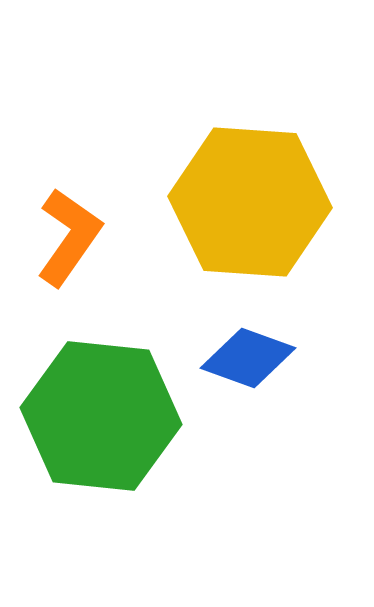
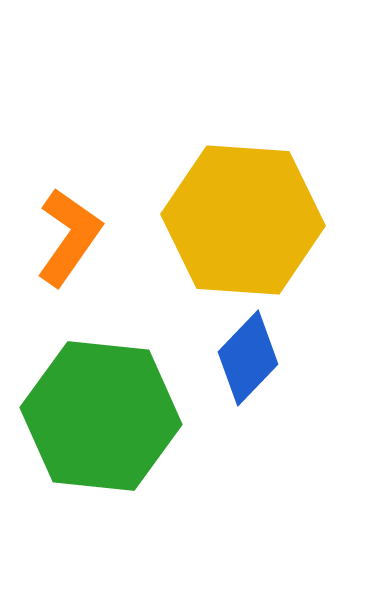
yellow hexagon: moved 7 px left, 18 px down
blue diamond: rotated 66 degrees counterclockwise
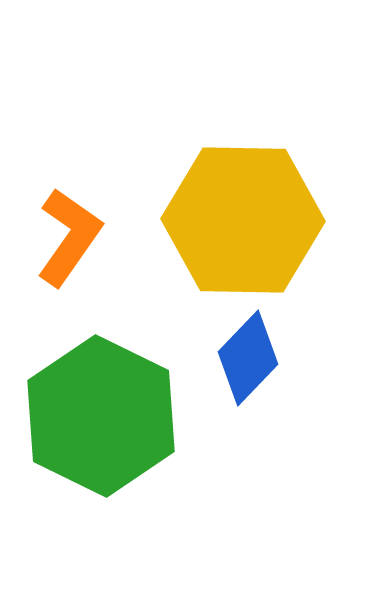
yellow hexagon: rotated 3 degrees counterclockwise
green hexagon: rotated 20 degrees clockwise
